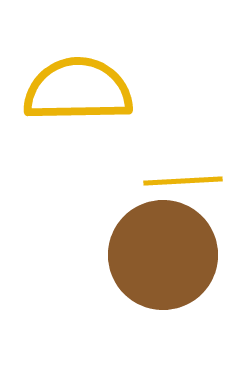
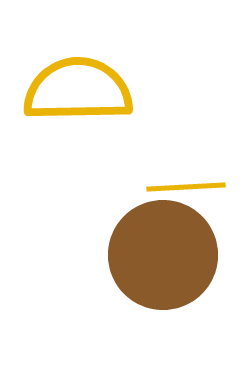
yellow line: moved 3 px right, 6 px down
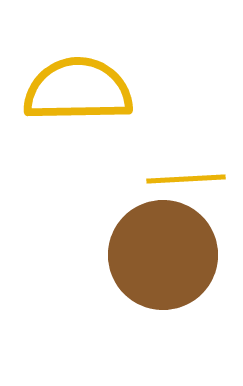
yellow line: moved 8 px up
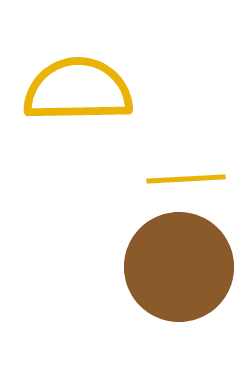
brown circle: moved 16 px right, 12 px down
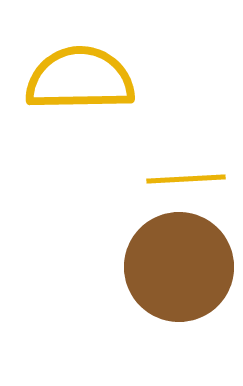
yellow semicircle: moved 2 px right, 11 px up
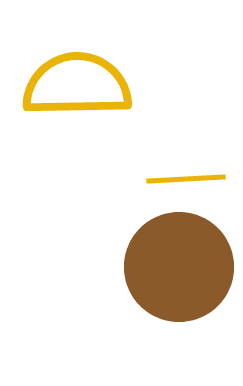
yellow semicircle: moved 3 px left, 6 px down
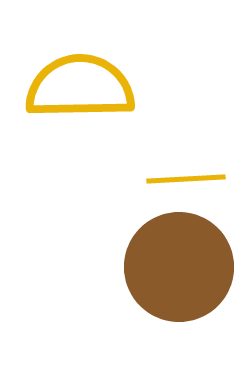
yellow semicircle: moved 3 px right, 2 px down
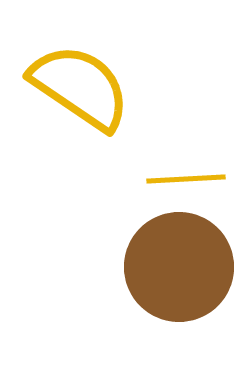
yellow semicircle: rotated 35 degrees clockwise
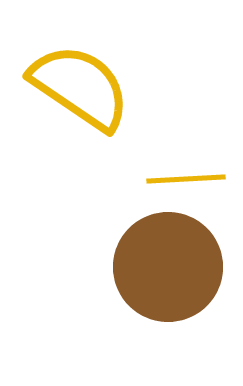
brown circle: moved 11 px left
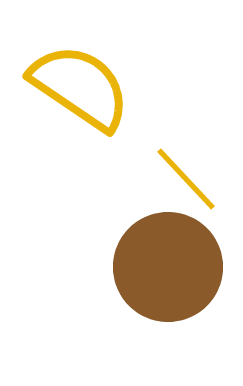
yellow line: rotated 50 degrees clockwise
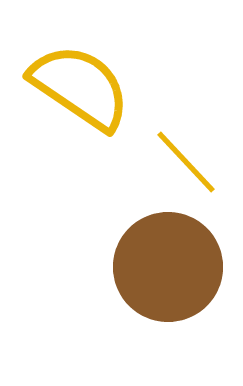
yellow line: moved 17 px up
